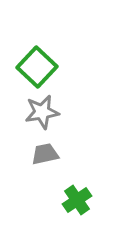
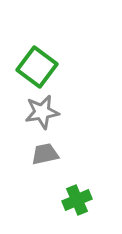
green square: rotated 6 degrees counterclockwise
green cross: rotated 12 degrees clockwise
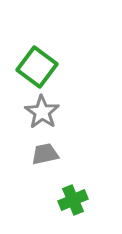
gray star: rotated 28 degrees counterclockwise
green cross: moved 4 px left
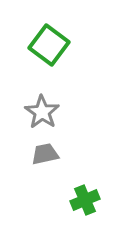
green square: moved 12 px right, 22 px up
green cross: moved 12 px right
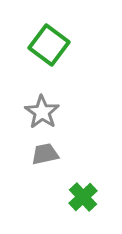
green cross: moved 2 px left, 3 px up; rotated 20 degrees counterclockwise
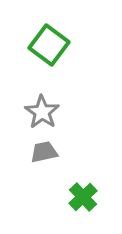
gray trapezoid: moved 1 px left, 2 px up
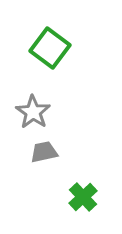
green square: moved 1 px right, 3 px down
gray star: moved 9 px left
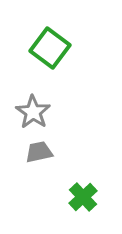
gray trapezoid: moved 5 px left
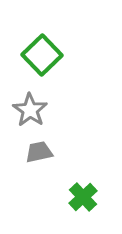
green square: moved 8 px left, 7 px down; rotated 9 degrees clockwise
gray star: moved 3 px left, 2 px up
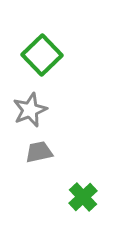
gray star: rotated 16 degrees clockwise
